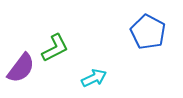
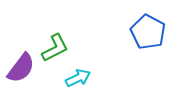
cyan arrow: moved 16 px left
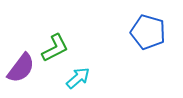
blue pentagon: rotated 12 degrees counterclockwise
cyan arrow: rotated 15 degrees counterclockwise
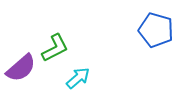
blue pentagon: moved 8 px right, 2 px up
purple semicircle: rotated 12 degrees clockwise
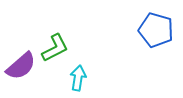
purple semicircle: moved 2 px up
cyan arrow: rotated 40 degrees counterclockwise
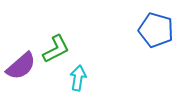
green L-shape: moved 1 px right, 1 px down
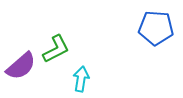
blue pentagon: moved 2 px up; rotated 12 degrees counterclockwise
cyan arrow: moved 3 px right, 1 px down
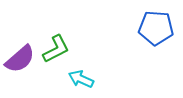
purple semicircle: moved 1 px left, 7 px up
cyan arrow: rotated 75 degrees counterclockwise
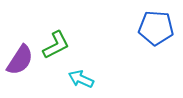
green L-shape: moved 4 px up
purple semicircle: moved 1 px down; rotated 16 degrees counterclockwise
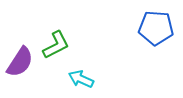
purple semicircle: moved 2 px down
